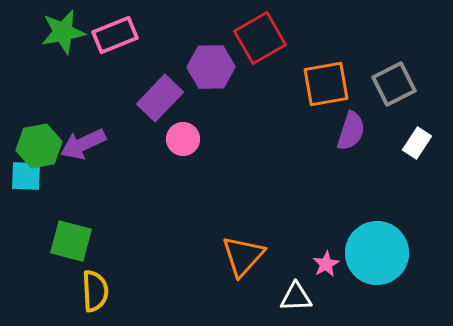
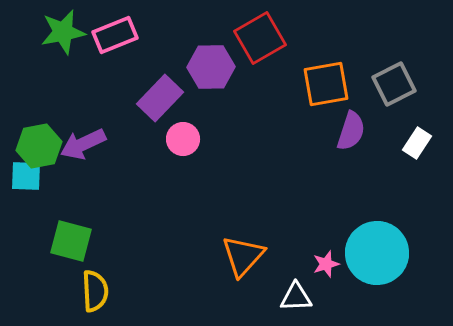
pink star: rotated 12 degrees clockwise
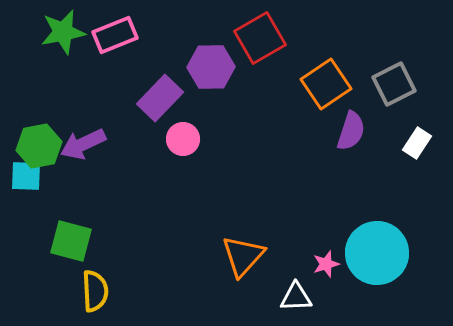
orange square: rotated 24 degrees counterclockwise
